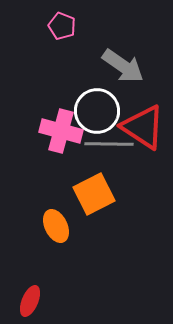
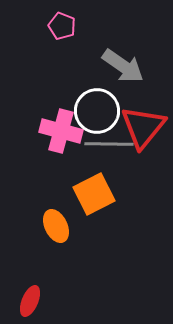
red triangle: rotated 36 degrees clockwise
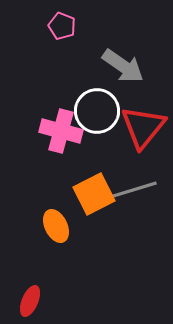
gray line: moved 24 px right, 46 px down; rotated 18 degrees counterclockwise
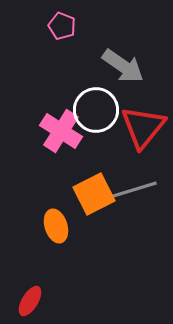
white circle: moved 1 px left, 1 px up
pink cross: rotated 18 degrees clockwise
orange ellipse: rotated 8 degrees clockwise
red ellipse: rotated 8 degrees clockwise
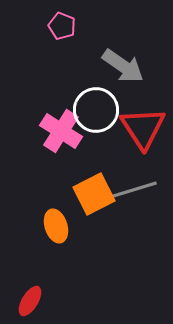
red triangle: moved 1 px down; rotated 12 degrees counterclockwise
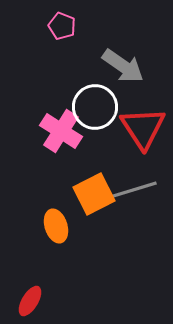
white circle: moved 1 px left, 3 px up
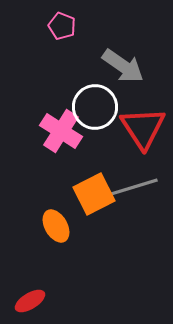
gray line: moved 1 px right, 3 px up
orange ellipse: rotated 12 degrees counterclockwise
red ellipse: rotated 28 degrees clockwise
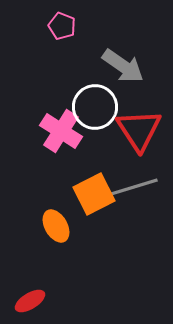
red triangle: moved 4 px left, 2 px down
